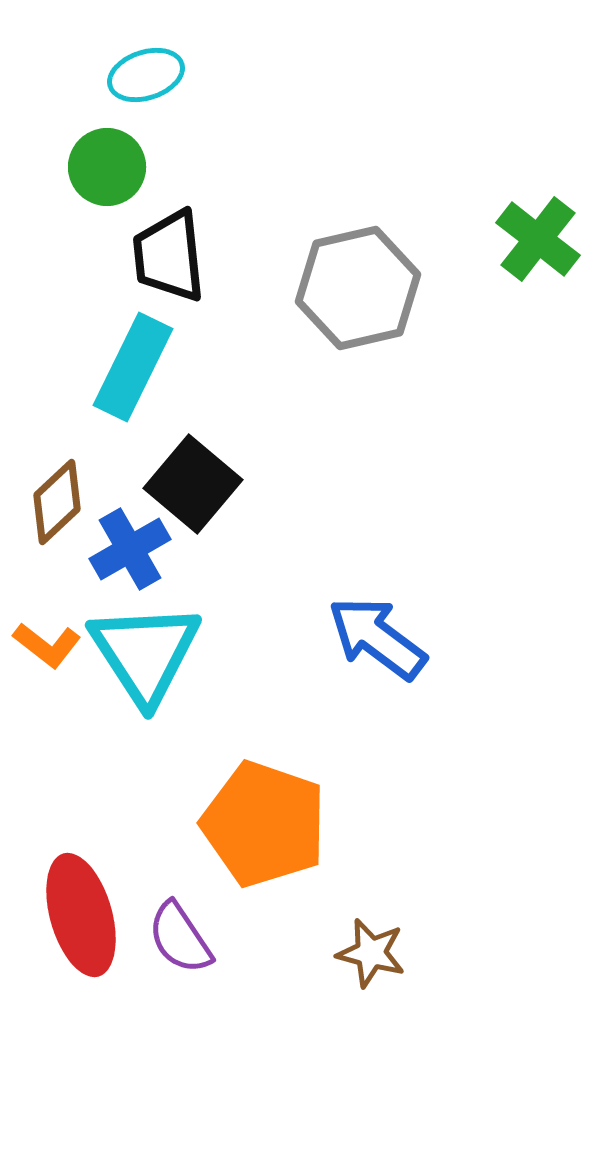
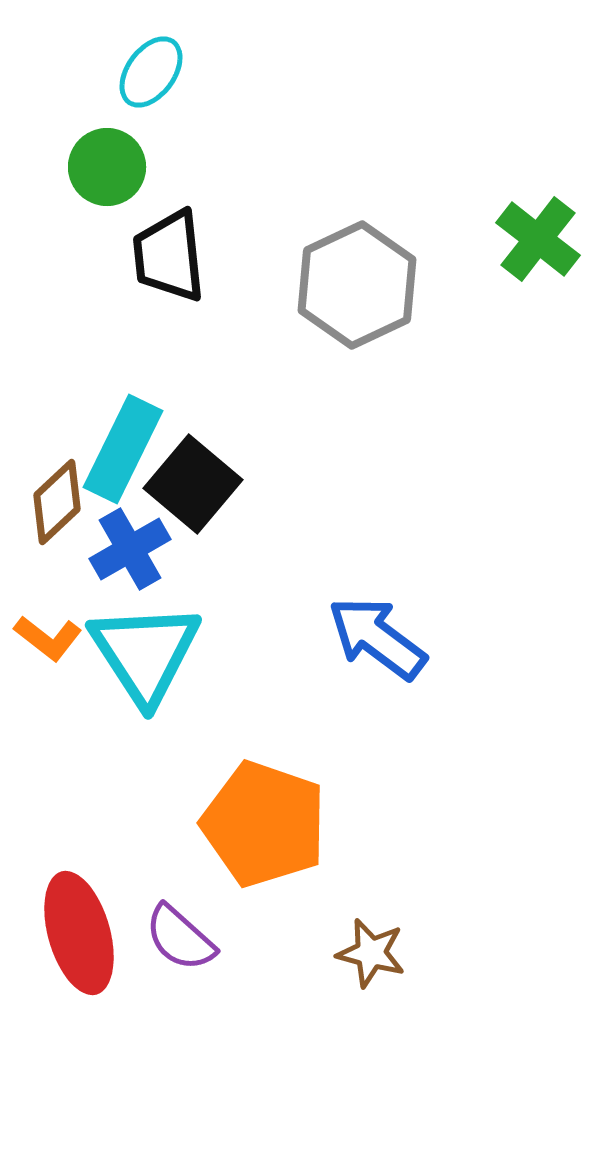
cyan ellipse: moved 5 px right, 3 px up; rotated 36 degrees counterclockwise
gray hexagon: moved 1 px left, 3 px up; rotated 12 degrees counterclockwise
cyan rectangle: moved 10 px left, 82 px down
orange L-shape: moved 1 px right, 7 px up
red ellipse: moved 2 px left, 18 px down
purple semicircle: rotated 14 degrees counterclockwise
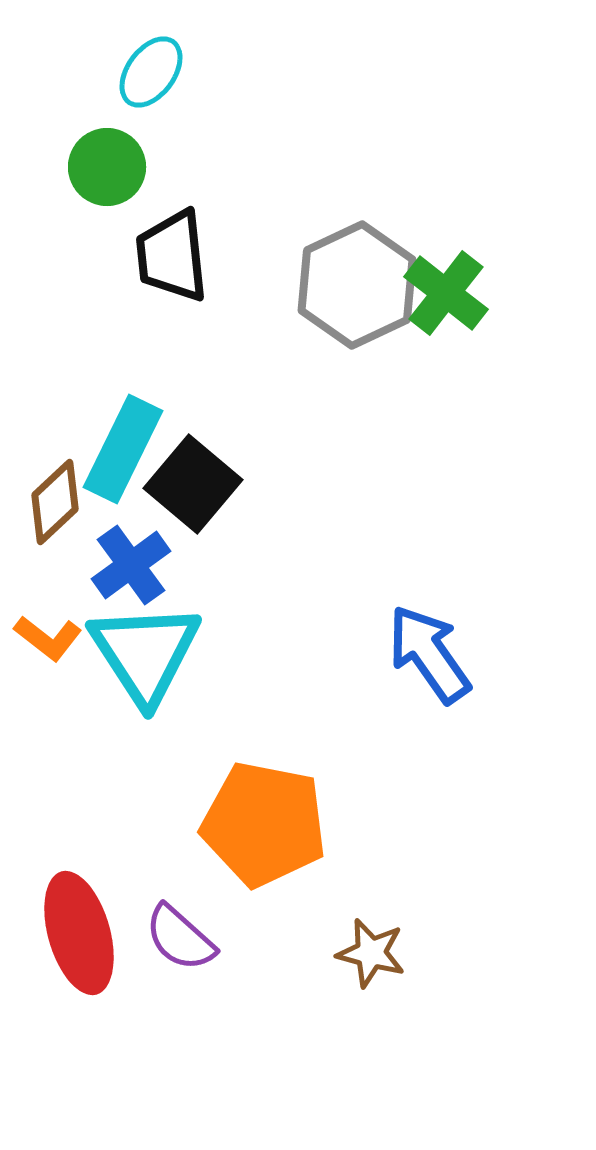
green cross: moved 92 px left, 54 px down
black trapezoid: moved 3 px right
brown diamond: moved 2 px left
blue cross: moved 1 px right, 16 px down; rotated 6 degrees counterclockwise
blue arrow: moved 52 px right, 16 px down; rotated 18 degrees clockwise
orange pentagon: rotated 8 degrees counterclockwise
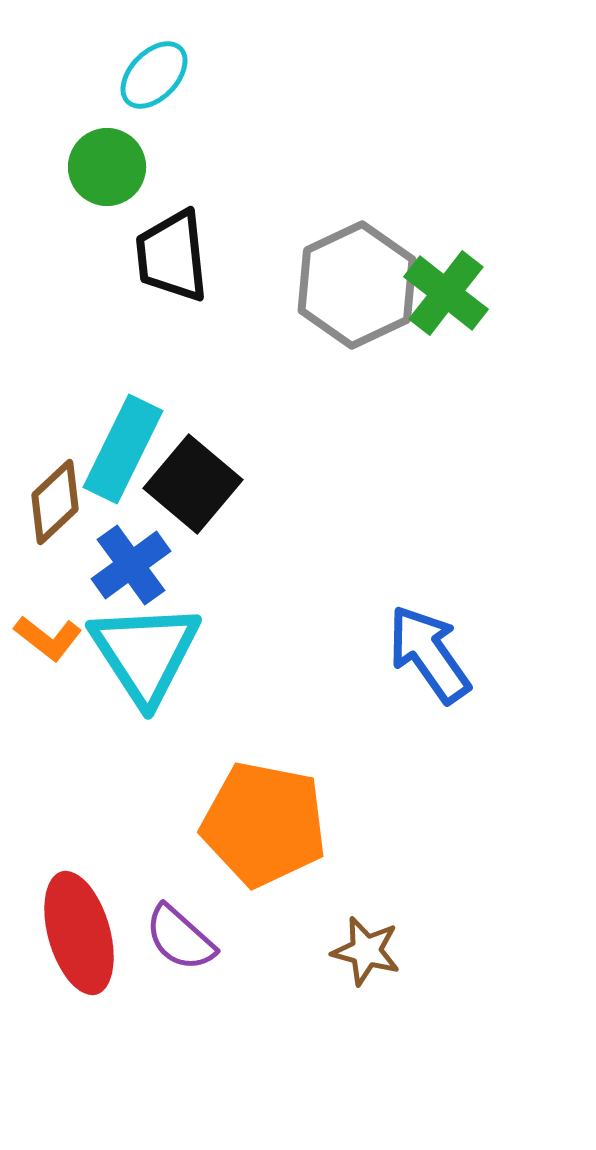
cyan ellipse: moved 3 px right, 3 px down; rotated 8 degrees clockwise
brown star: moved 5 px left, 2 px up
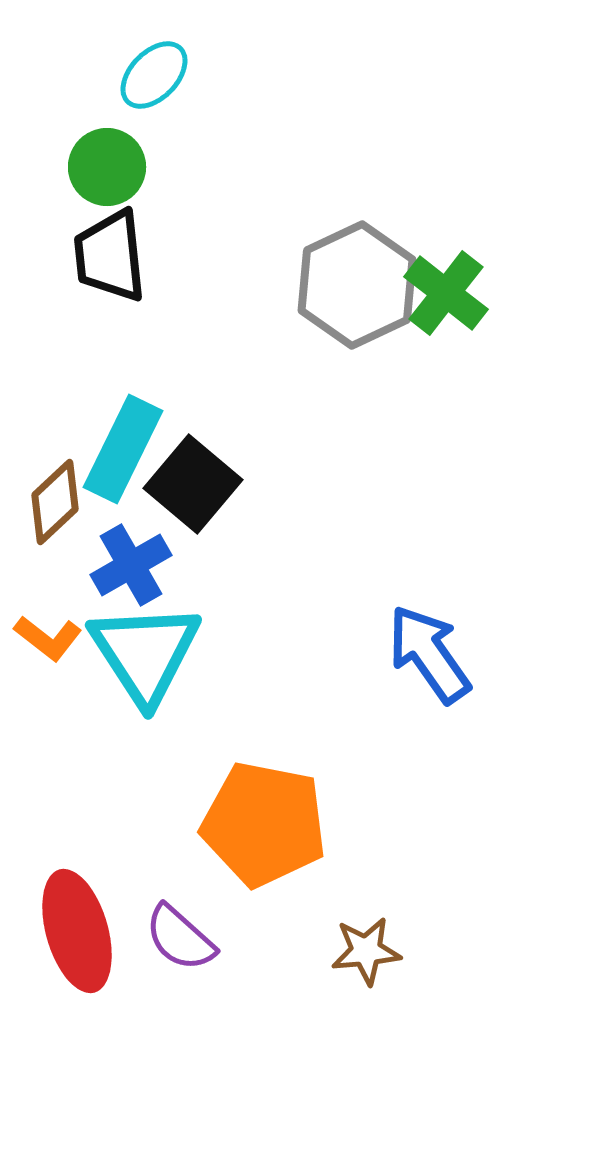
black trapezoid: moved 62 px left
blue cross: rotated 6 degrees clockwise
red ellipse: moved 2 px left, 2 px up
brown star: rotated 20 degrees counterclockwise
